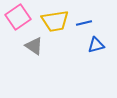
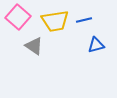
pink square: rotated 15 degrees counterclockwise
blue line: moved 3 px up
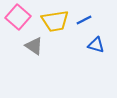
blue line: rotated 14 degrees counterclockwise
blue triangle: rotated 30 degrees clockwise
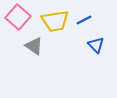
blue triangle: rotated 30 degrees clockwise
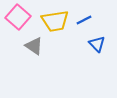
blue triangle: moved 1 px right, 1 px up
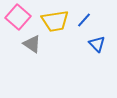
blue line: rotated 21 degrees counterclockwise
gray triangle: moved 2 px left, 2 px up
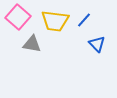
yellow trapezoid: rotated 16 degrees clockwise
gray triangle: rotated 24 degrees counterclockwise
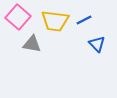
blue line: rotated 21 degrees clockwise
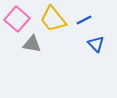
pink square: moved 1 px left, 2 px down
yellow trapezoid: moved 2 px left, 2 px up; rotated 44 degrees clockwise
blue triangle: moved 1 px left
